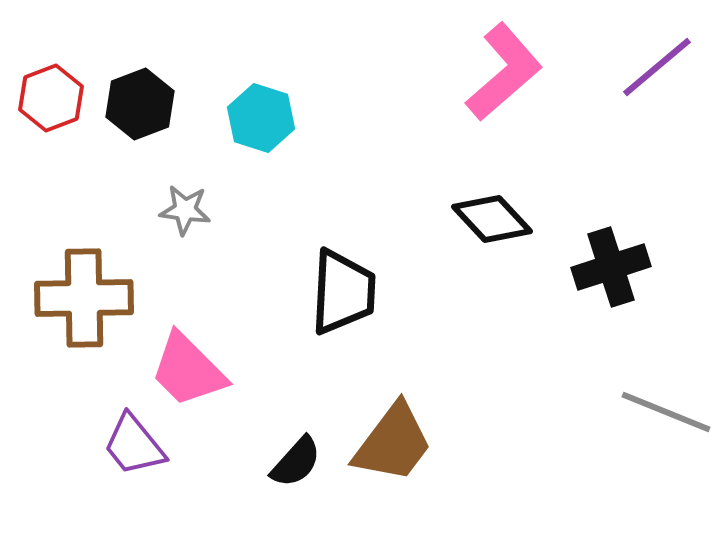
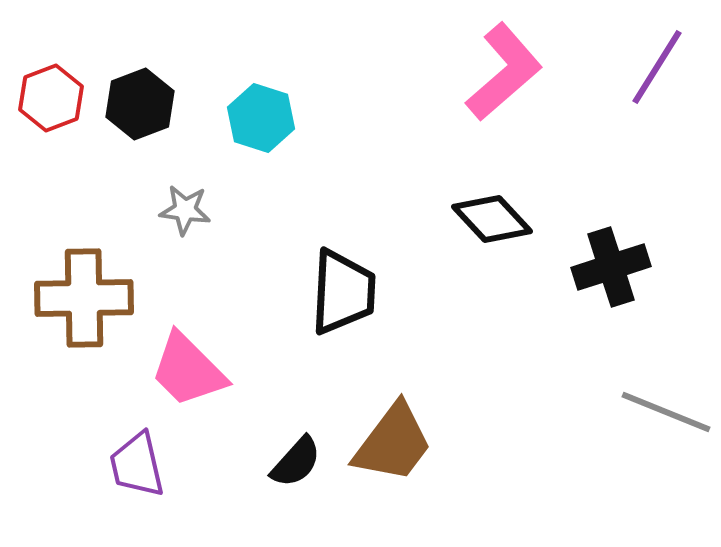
purple line: rotated 18 degrees counterclockwise
purple trapezoid: moved 3 px right, 20 px down; rotated 26 degrees clockwise
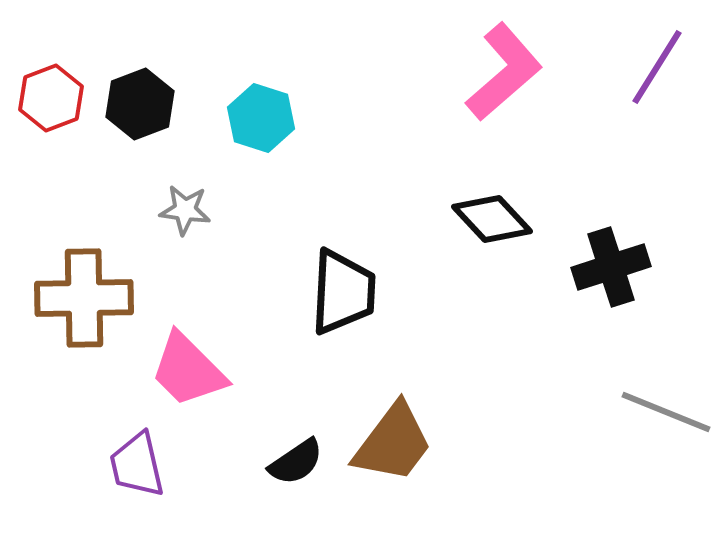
black semicircle: rotated 14 degrees clockwise
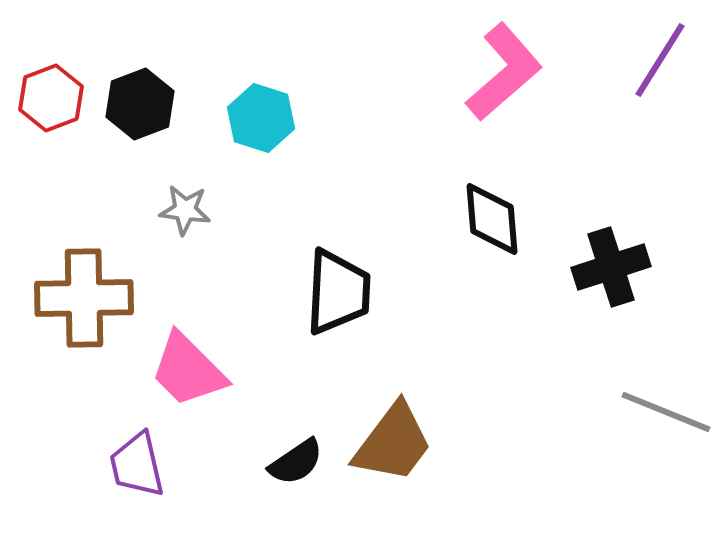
purple line: moved 3 px right, 7 px up
black diamond: rotated 38 degrees clockwise
black trapezoid: moved 5 px left
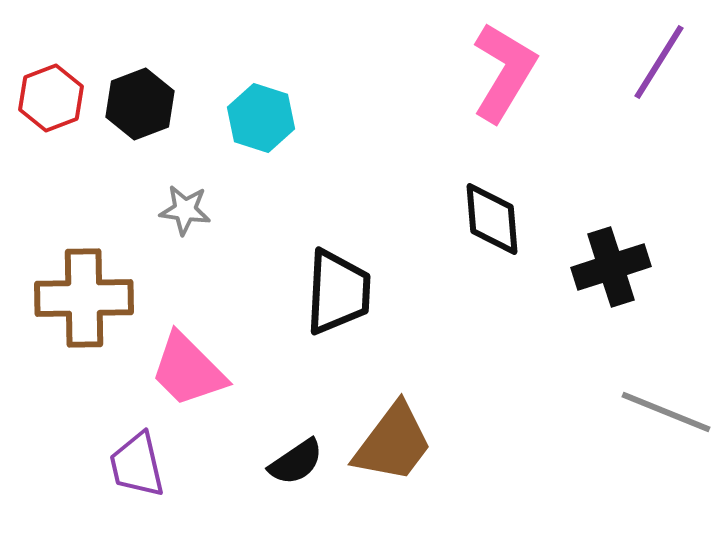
purple line: moved 1 px left, 2 px down
pink L-shape: rotated 18 degrees counterclockwise
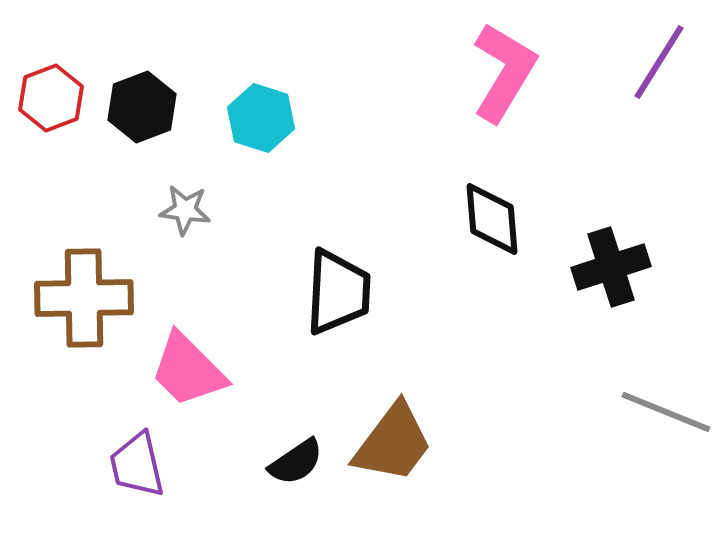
black hexagon: moved 2 px right, 3 px down
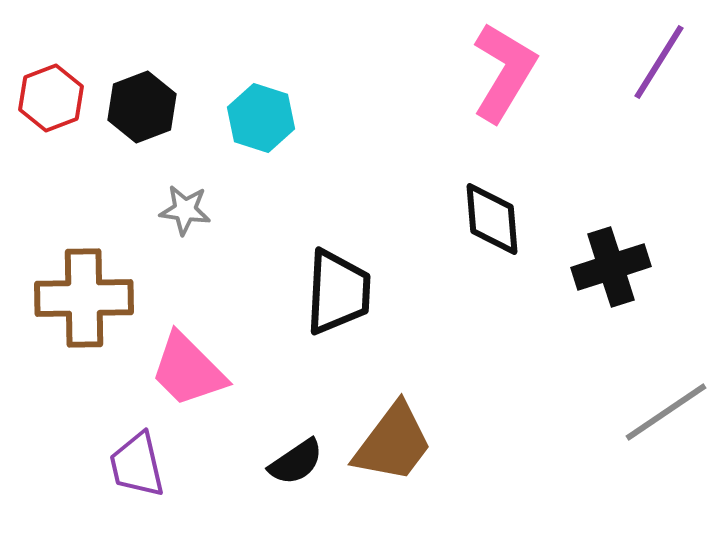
gray line: rotated 56 degrees counterclockwise
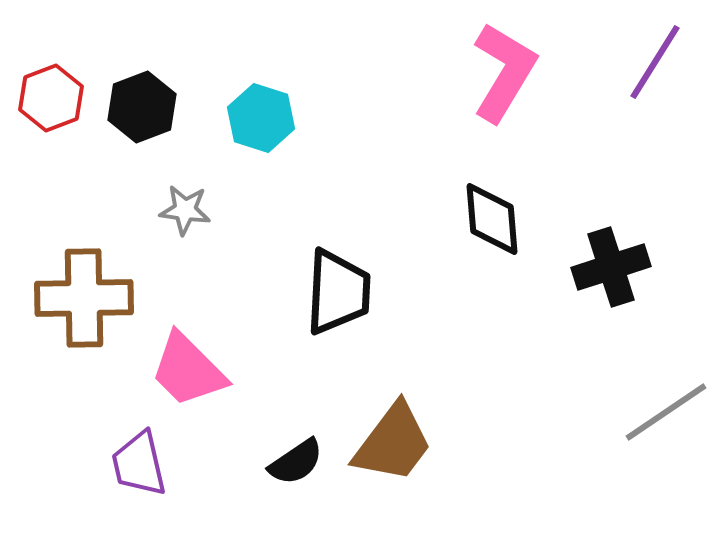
purple line: moved 4 px left
purple trapezoid: moved 2 px right, 1 px up
